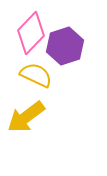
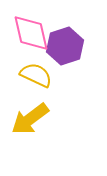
pink diamond: rotated 57 degrees counterclockwise
yellow arrow: moved 4 px right, 2 px down
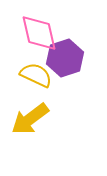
pink diamond: moved 8 px right
purple hexagon: moved 12 px down
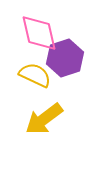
yellow semicircle: moved 1 px left
yellow arrow: moved 14 px right
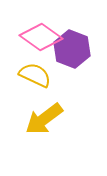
pink diamond: moved 2 px right, 4 px down; rotated 42 degrees counterclockwise
purple hexagon: moved 7 px right, 9 px up; rotated 21 degrees counterclockwise
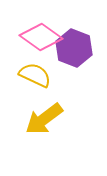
purple hexagon: moved 2 px right, 1 px up
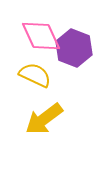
pink diamond: moved 1 px up; rotated 30 degrees clockwise
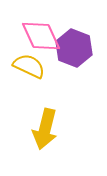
yellow semicircle: moved 6 px left, 9 px up
yellow arrow: moved 1 px right, 10 px down; rotated 39 degrees counterclockwise
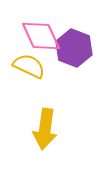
yellow arrow: rotated 6 degrees counterclockwise
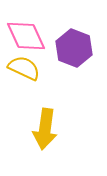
pink diamond: moved 15 px left
yellow semicircle: moved 5 px left, 2 px down
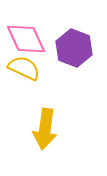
pink diamond: moved 3 px down
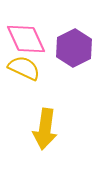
purple hexagon: rotated 12 degrees clockwise
